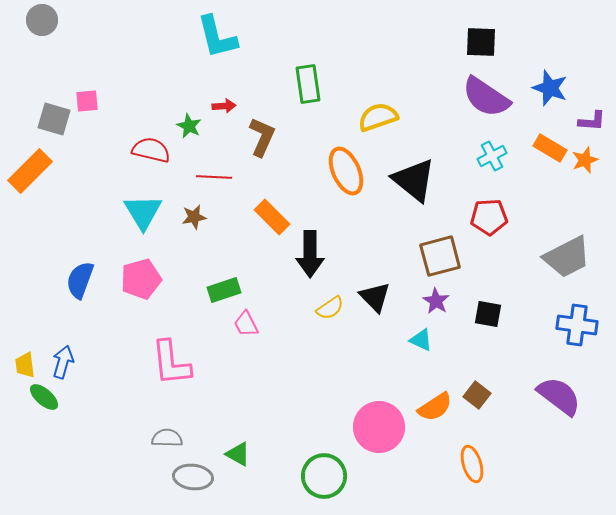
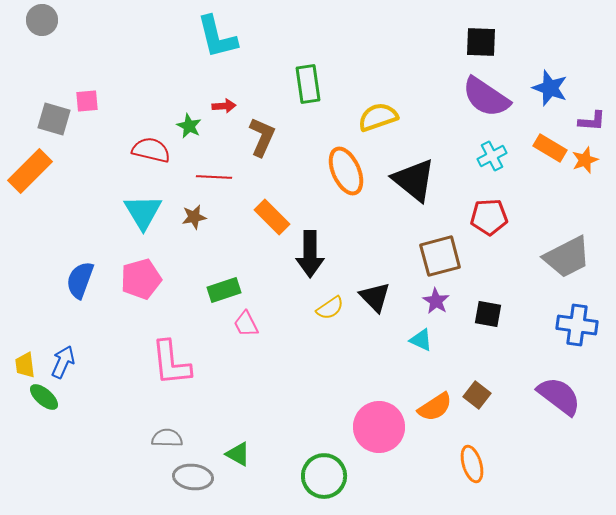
blue arrow at (63, 362): rotated 8 degrees clockwise
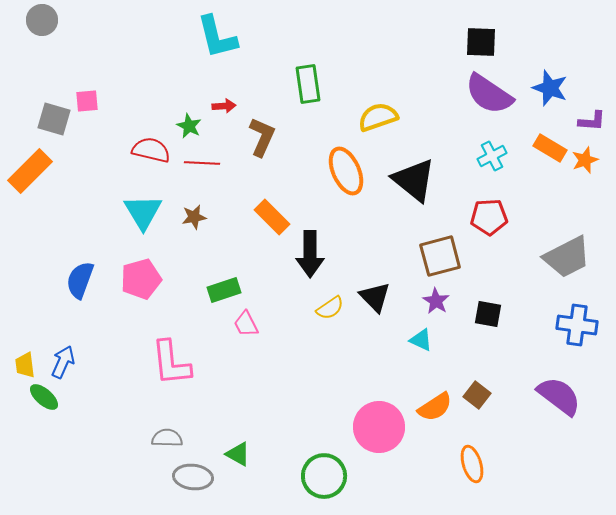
purple semicircle at (486, 97): moved 3 px right, 3 px up
red line at (214, 177): moved 12 px left, 14 px up
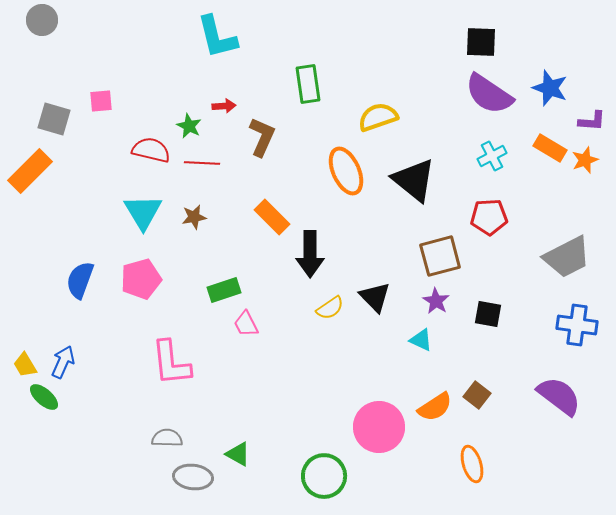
pink square at (87, 101): moved 14 px right
yellow trapezoid at (25, 365): rotated 24 degrees counterclockwise
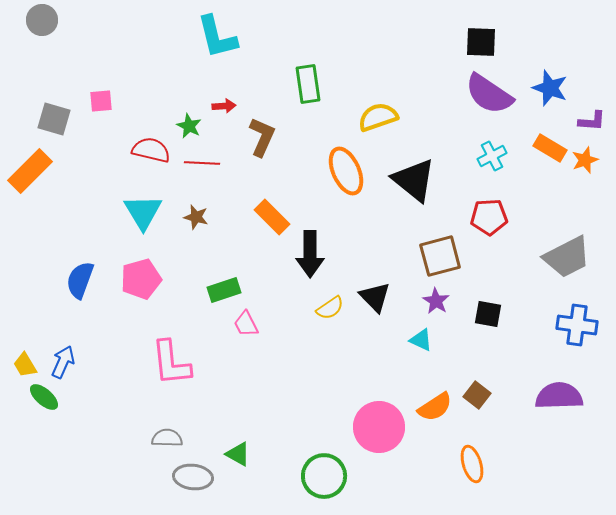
brown star at (194, 217): moved 2 px right; rotated 25 degrees clockwise
purple semicircle at (559, 396): rotated 39 degrees counterclockwise
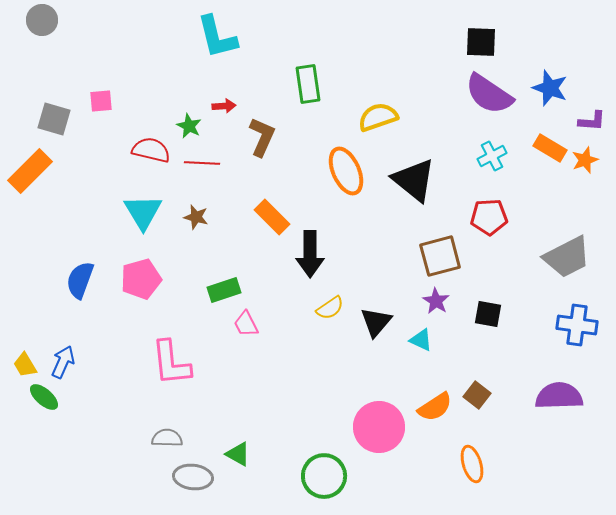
black triangle at (375, 297): moved 1 px right, 25 px down; rotated 24 degrees clockwise
